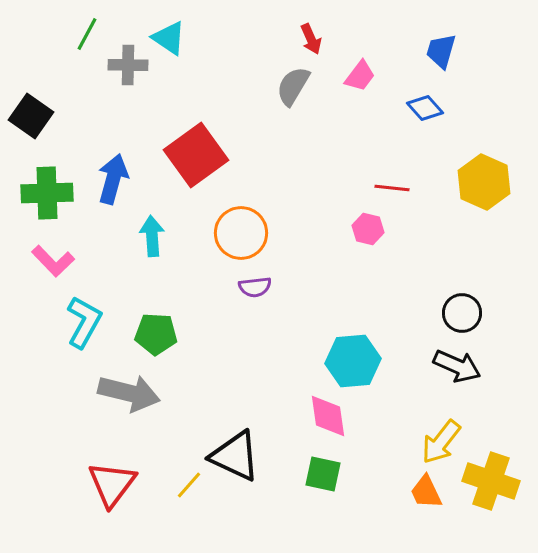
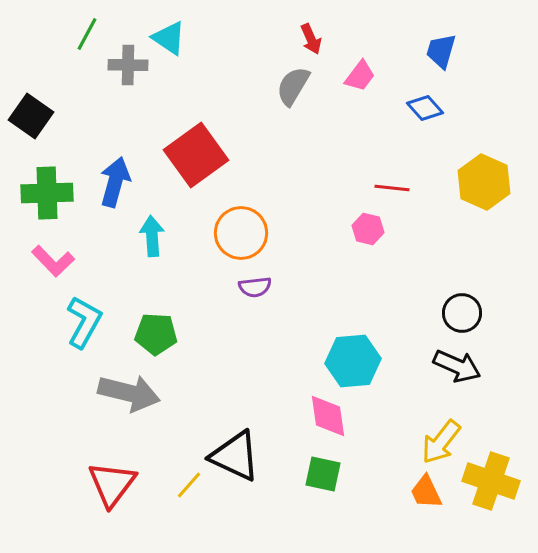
blue arrow: moved 2 px right, 3 px down
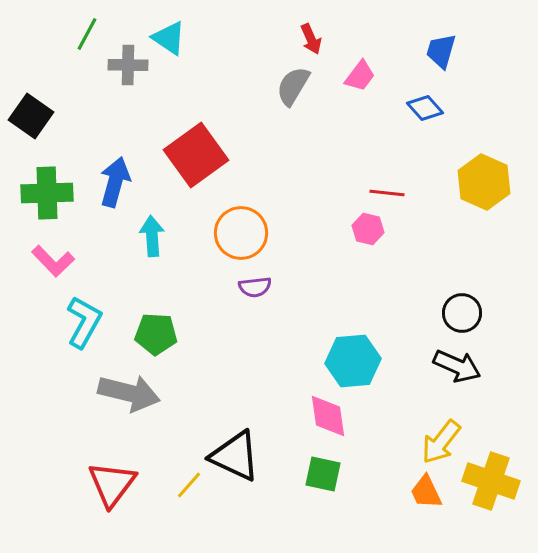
red line: moved 5 px left, 5 px down
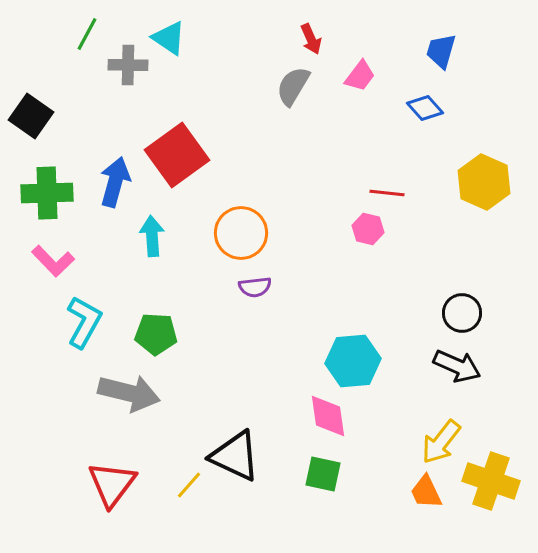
red square: moved 19 px left
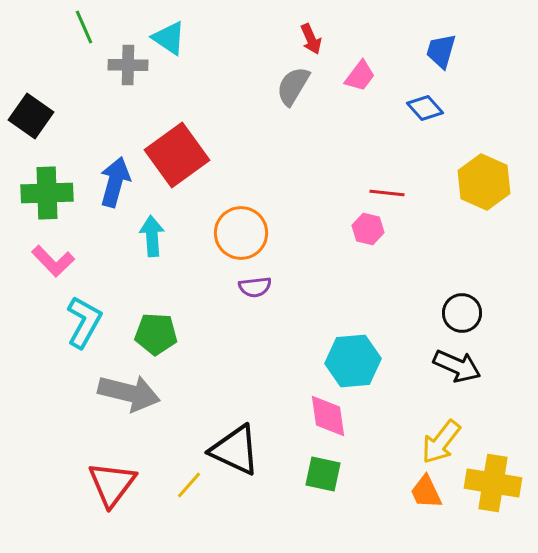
green line: moved 3 px left, 7 px up; rotated 52 degrees counterclockwise
black triangle: moved 6 px up
yellow cross: moved 2 px right, 2 px down; rotated 10 degrees counterclockwise
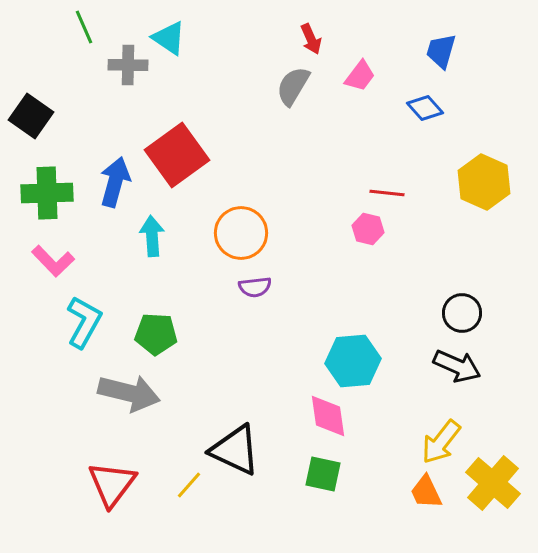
yellow cross: rotated 32 degrees clockwise
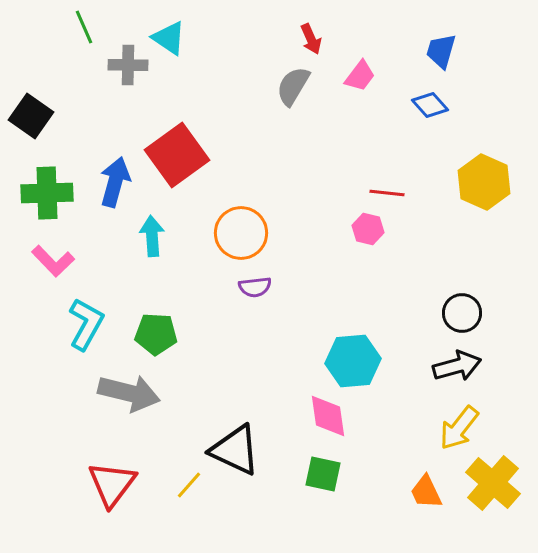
blue diamond: moved 5 px right, 3 px up
cyan L-shape: moved 2 px right, 2 px down
black arrow: rotated 39 degrees counterclockwise
yellow arrow: moved 18 px right, 14 px up
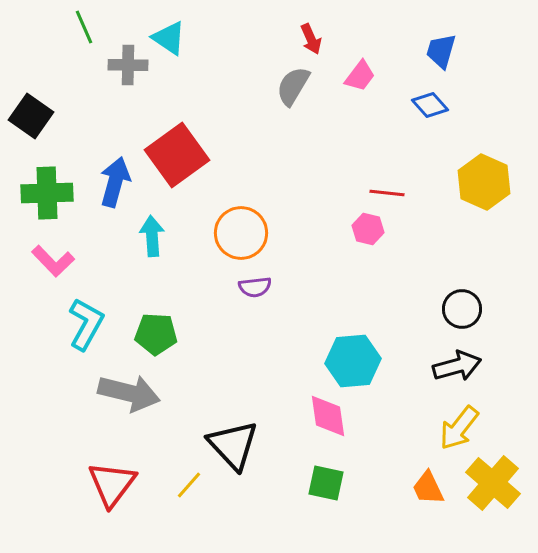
black circle: moved 4 px up
black triangle: moved 2 px left, 5 px up; rotated 22 degrees clockwise
green square: moved 3 px right, 9 px down
orange trapezoid: moved 2 px right, 4 px up
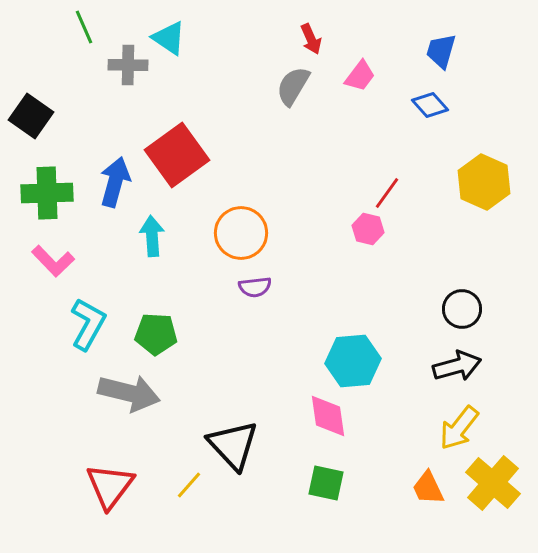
red line: rotated 60 degrees counterclockwise
cyan L-shape: moved 2 px right
red triangle: moved 2 px left, 2 px down
